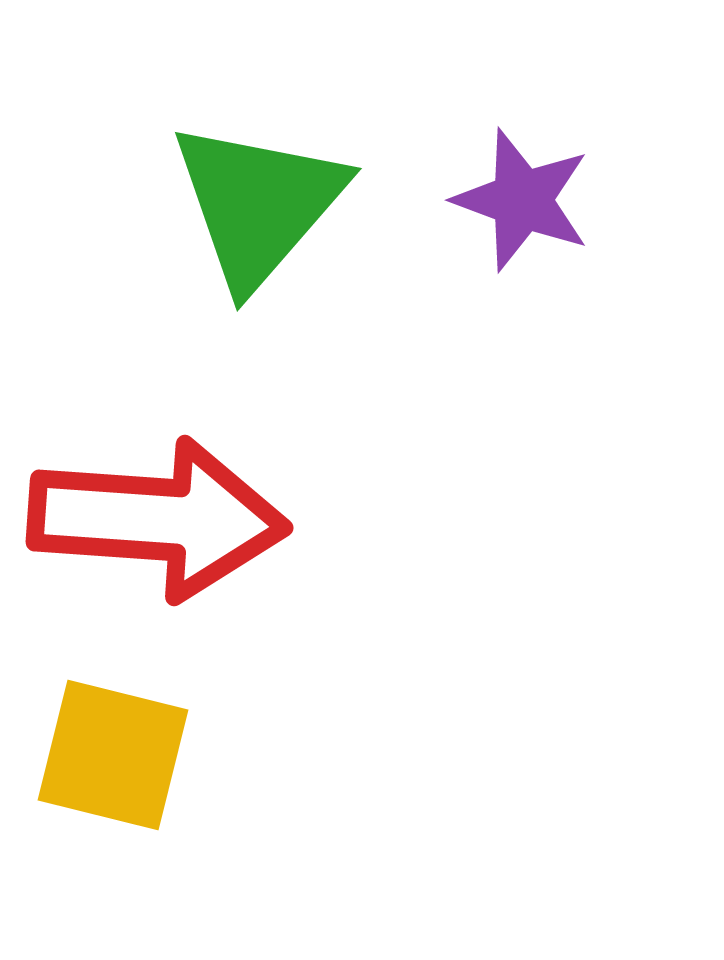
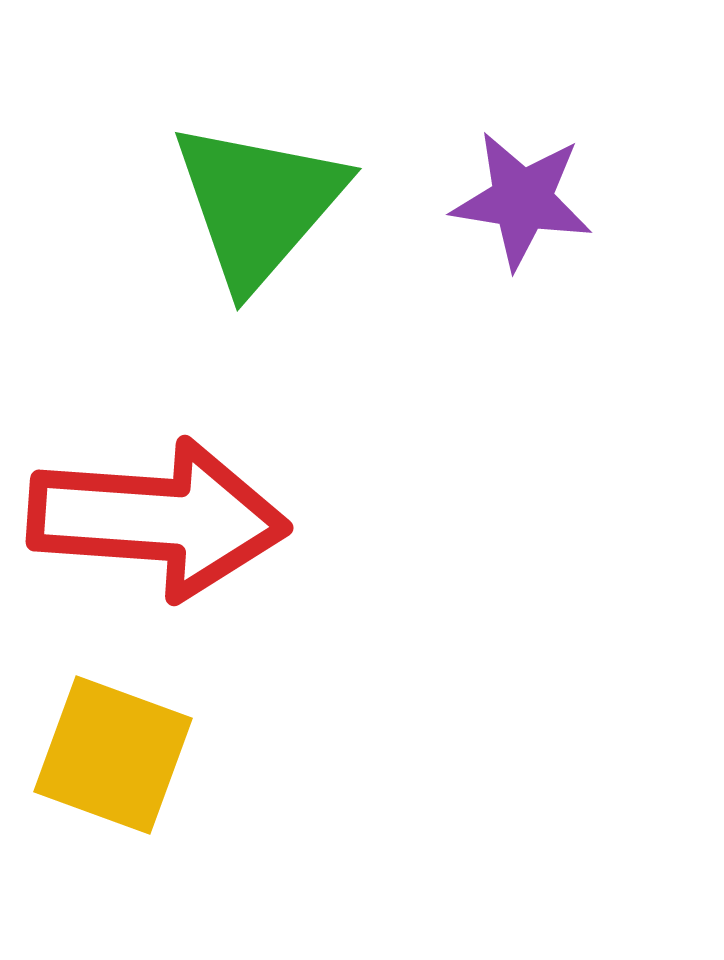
purple star: rotated 11 degrees counterclockwise
yellow square: rotated 6 degrees clockwise
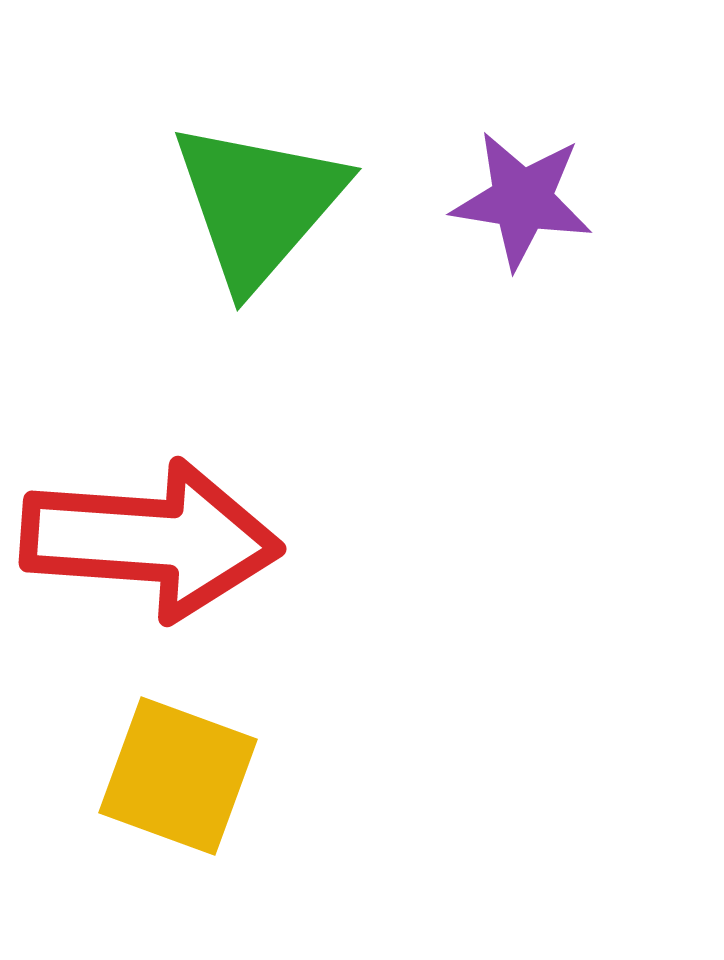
red arrow: moved 7 px left, 21 px down
yellow square: moved 65 px right, 21 px down
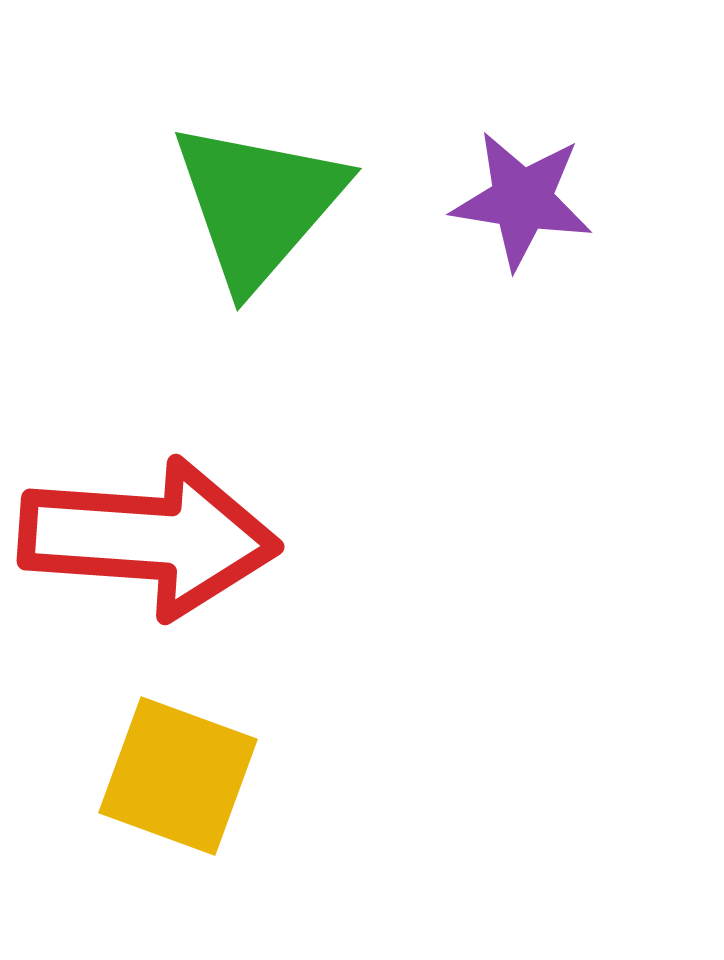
red arrow: moved 2 px left, 2 px up
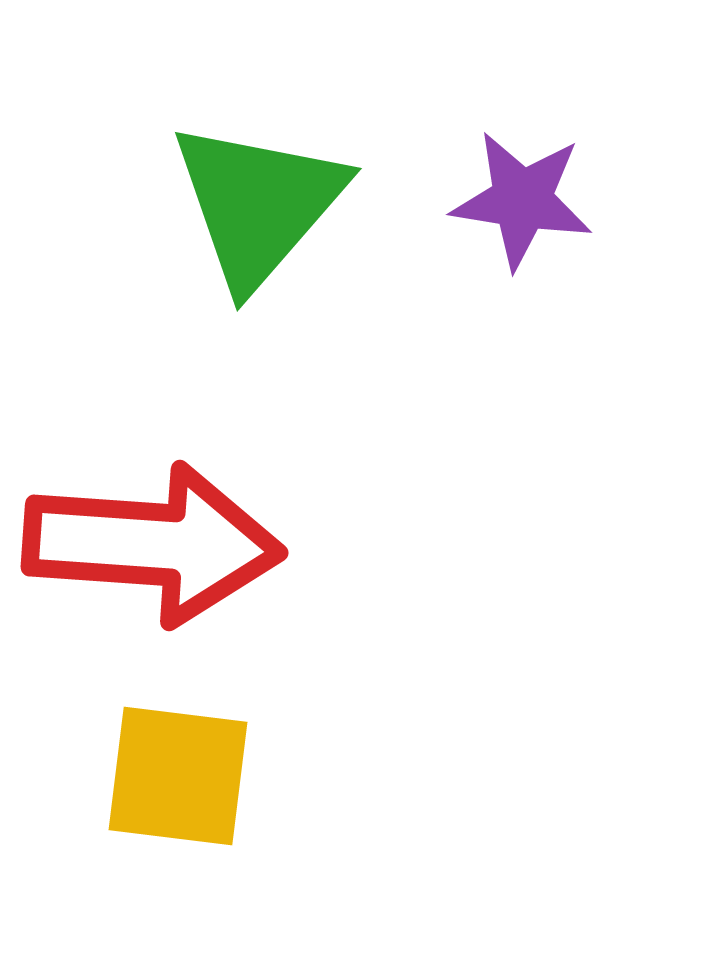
red arrow: moved 4 px right, 6 px down
yellow square: rotated 13 degrees counterclockwise
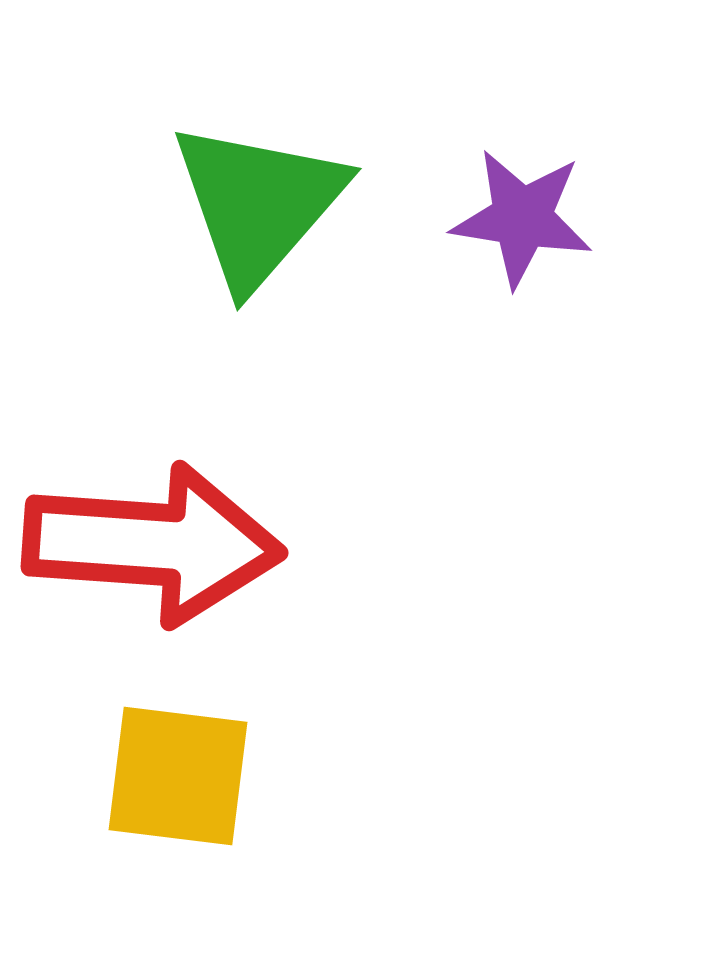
purple star: moved 18 px down
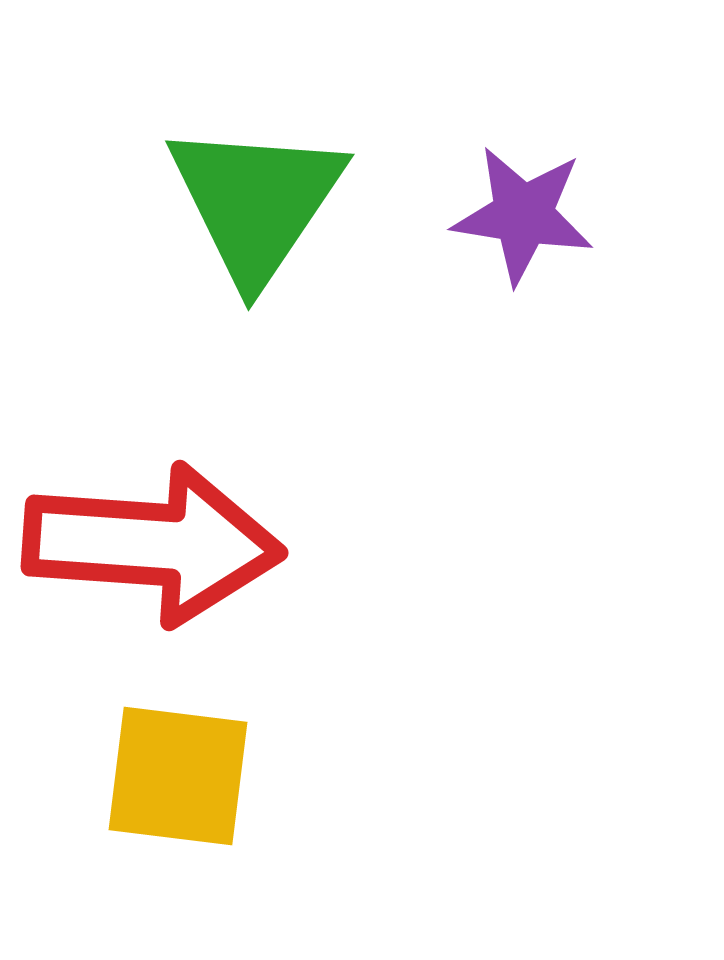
green triangle: moved 2 px left, 2 px up; rotated 7 degrees counterclockwise
purple star: moved 1 px right, 3 px up
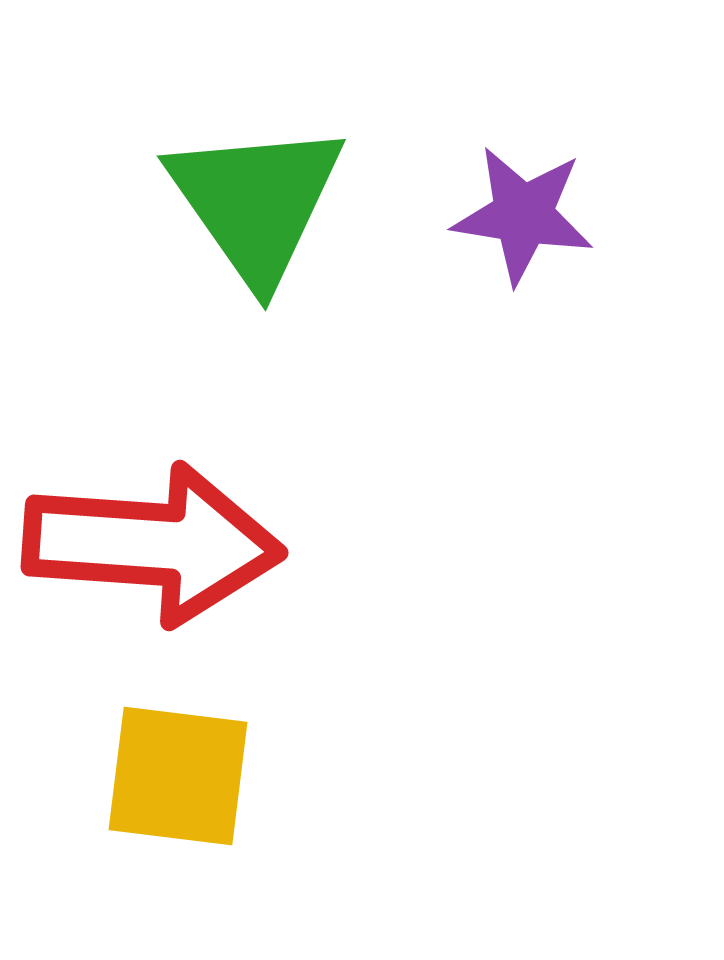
green triangle: rotated 9 degrees counterclockwise
